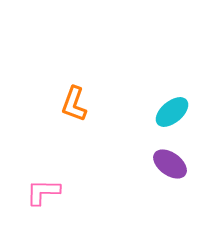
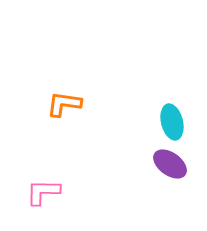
orange L-shape: moved 10 px left; rotated 78 degrees clockwise
cyan ellipse: moved 10 px down; rotated 64 degrees counterclockwise
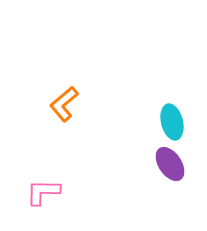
orange L-shape: rotated 48 degrees counterclockwise
purple ellipse: rotated 20 degrees clockwise
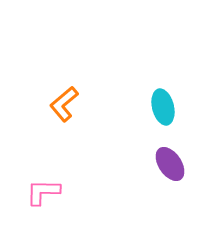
cyan ellipse: moved 9 px left, 15 px up
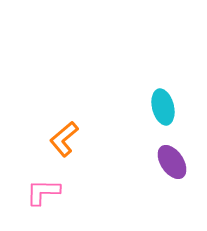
orange L-shape: moved 35 px down
purple ellipse: moved 2 px right, 2 px up
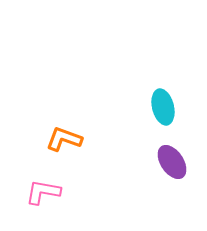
orange L-shape: rotated 60 degrees clockwise
pink L-shape: rotated 9 degrees clockwise
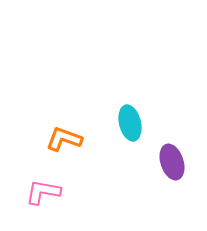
cyan ellipse: moved 33 px left, 16 px down
purple ellipse: rotated 16 degrees clockwise
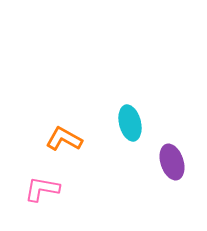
orange L-shape: rotated 9 degrees clockwise
pink L-shape: moved 1 px left, 3 px up
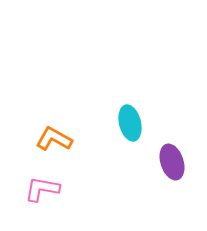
orange L-shape: moved 10 px left
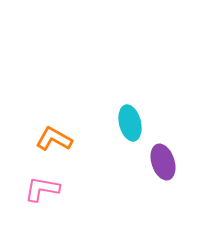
purple ellipse: moved 9 px left
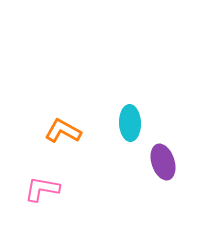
cyan ellipse: rotated 12 degrees clockwise
orange L-shape: moved 9 px right, 8 px up
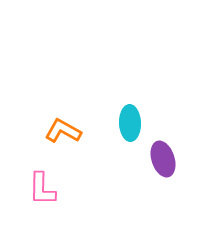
purple ellipse: moved 3 px up
pink L-shape: rotated 99 degrees counterclockwise
